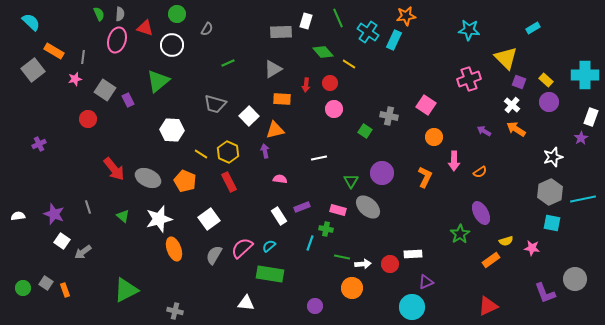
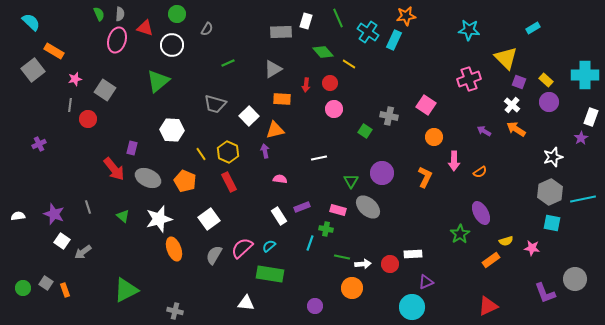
gray line at (83, 57): moved 13 px left, 48 px down
purple rectangle at (128, 100): moved 4 px right, 48 px down; rotated 40 degrees clockwise
yellow line at (201, 154): rotated 24 degrees clockwise
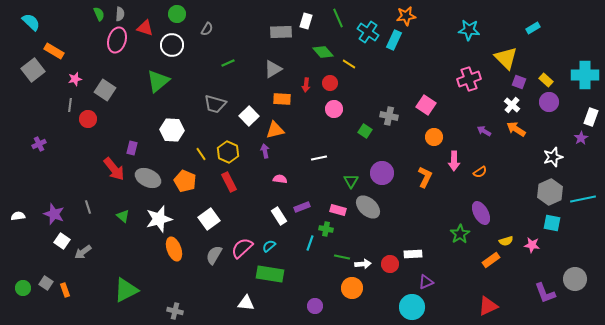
pink star at (532, 248): moved 3 px up
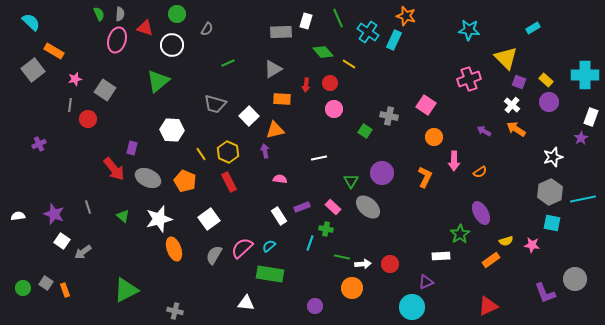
orange star at (406, 16): rotated 24 degrees clockwise
pink rectangle at (338, 210): moved 5 px left, 3 px up; rotated 28 degrees clockwise
white rectangle at (413, 254): moved 28 px right, 2 px down
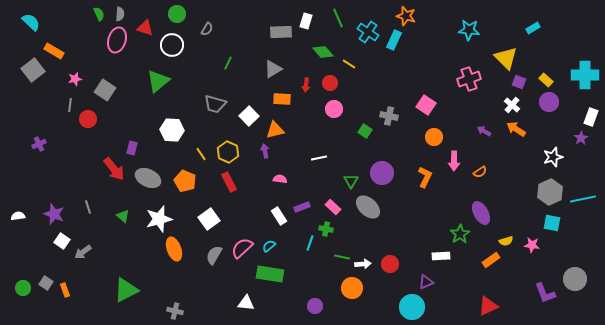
green line at (228, 63): rotated 40 degrees counterclockwise
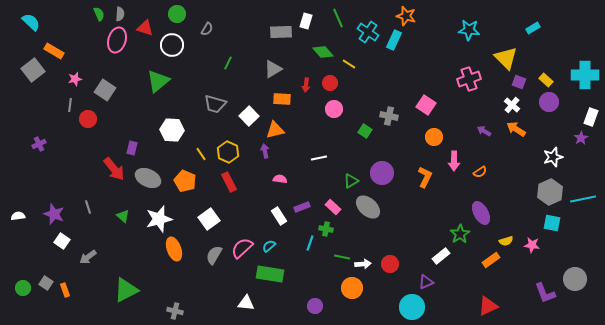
green triangle at (351, 181): rotated 28 degrees clockwise
gray arrow at (83, 252): moved 5 px right, 5 px down
white rectangle at (441, 256): rotated 36 degrees counterclockwise
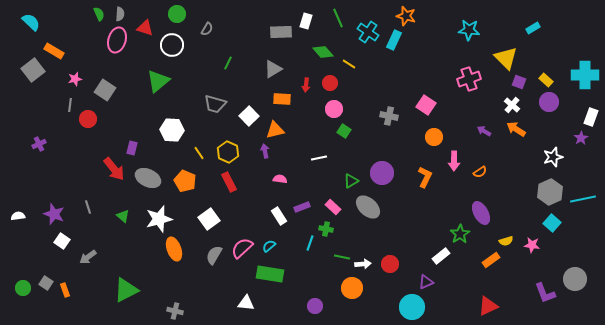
green square at (365, 131): moved 21 px left
yellow line at (201, 154): moved 2 px left, 1 px up
cyan square at (552, 223): rotated 30 degrees clockwise
